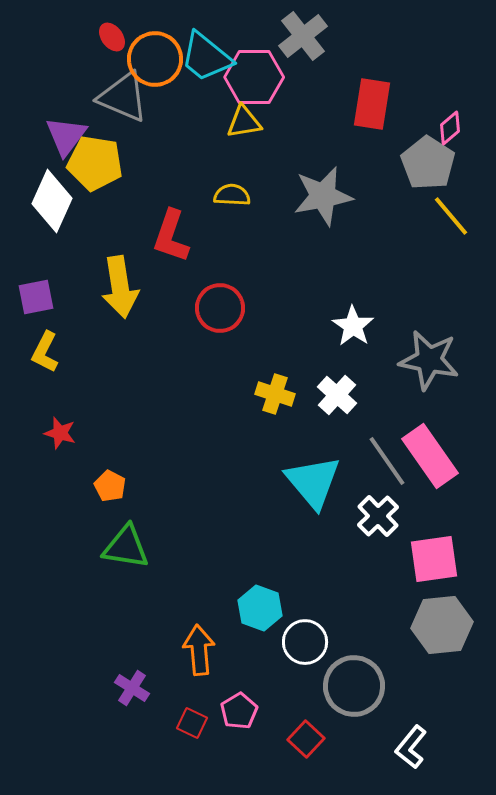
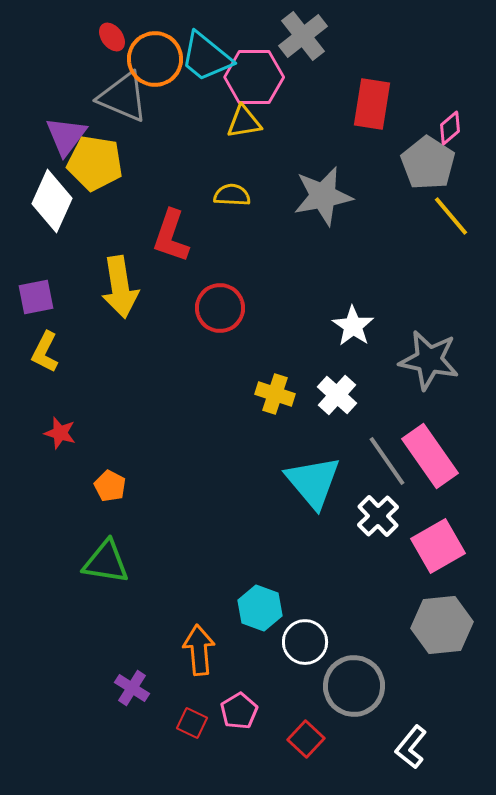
green triangle at (126, 547): moved 20 px left, 15 px down
pink square at (434, 559): moved 4 px right, 13 px up; rotated 22 degrees counterclockwise
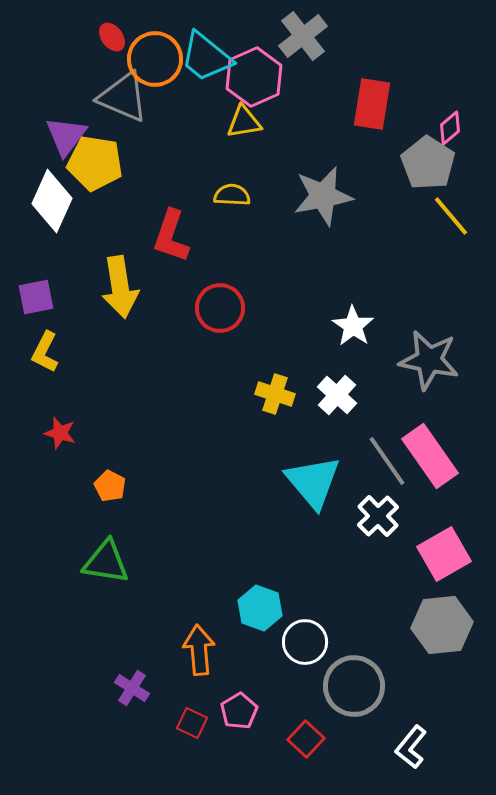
pink hexagon at (254, 77): rotated 24 degrees counterclockwise
pink square at (438, 546): moved 6 px right, 8 px down
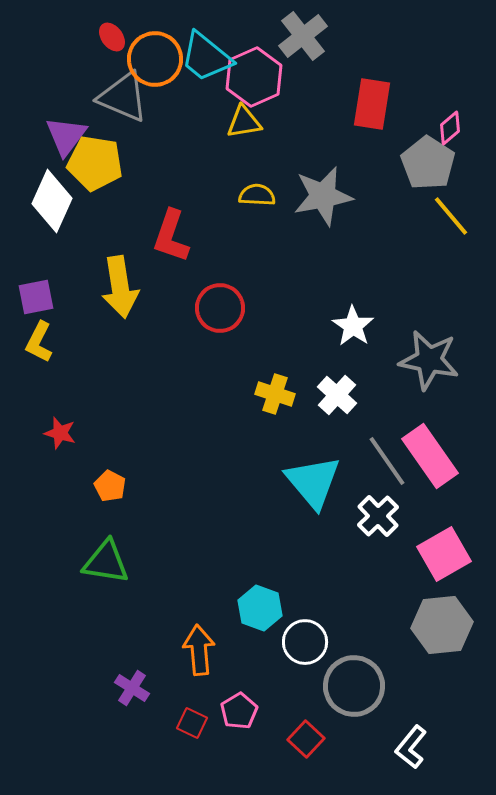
yellow semicircle at (232, 195): moved 25 px right
yellow L-shape at (45, 352): moved 6 px left, 10 px up
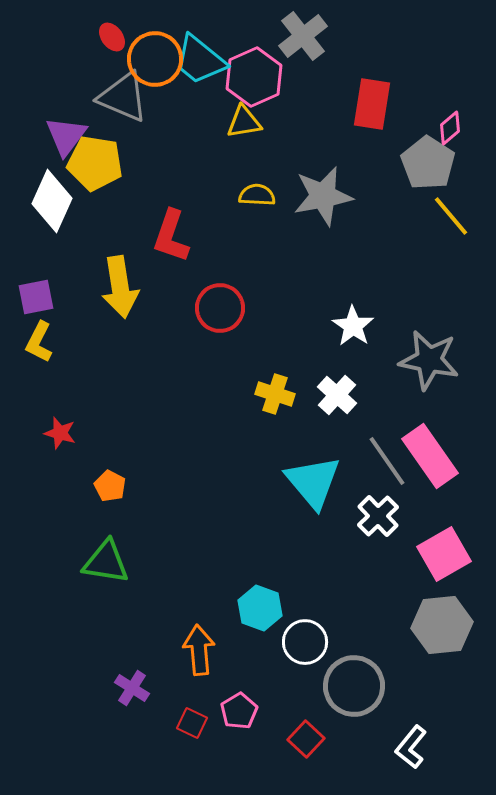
cyan trapezoid at (206, 57): moved 6 px left, 3 px down
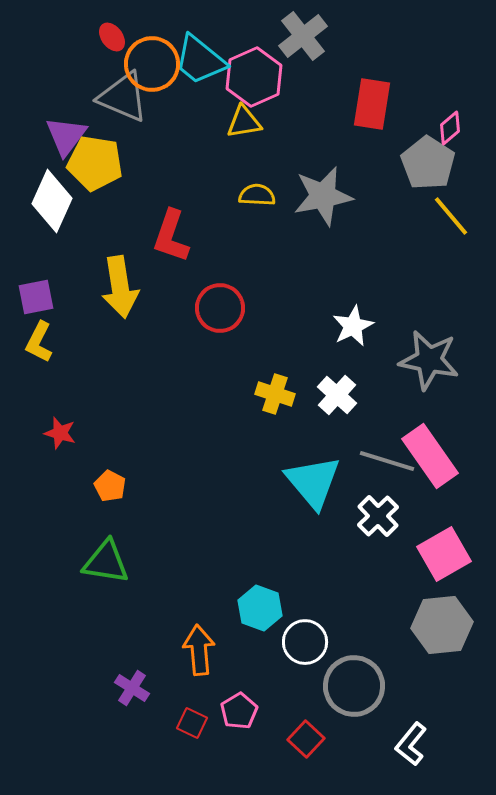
orange circle at (155, 59): moved 3 px left, 5 px down
white star at (353, 326): rotated 12 degrees clockwise
gray line at (387, 461): rotated 38 degrees counterclockwise
white L-shape at (411, 747): moved 3 px up
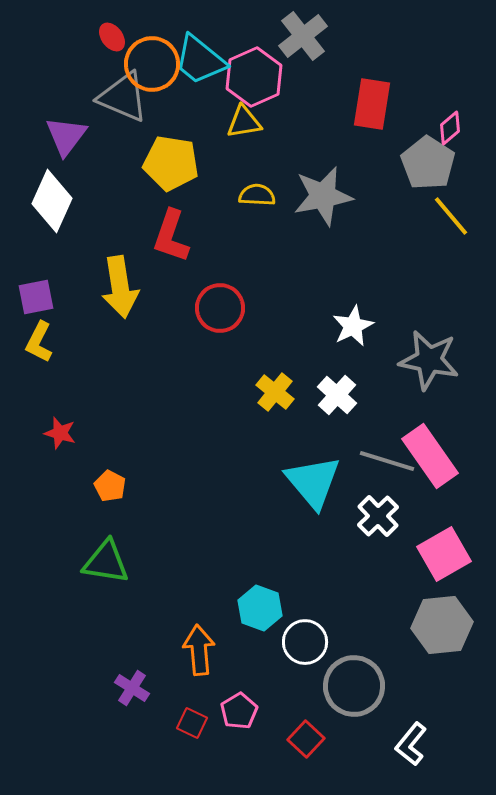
yellow pentagon at (95, 163): moved 76 px right
yellow cross at (275, 394): moved 2 px up; rotated 21 degrees clockwise
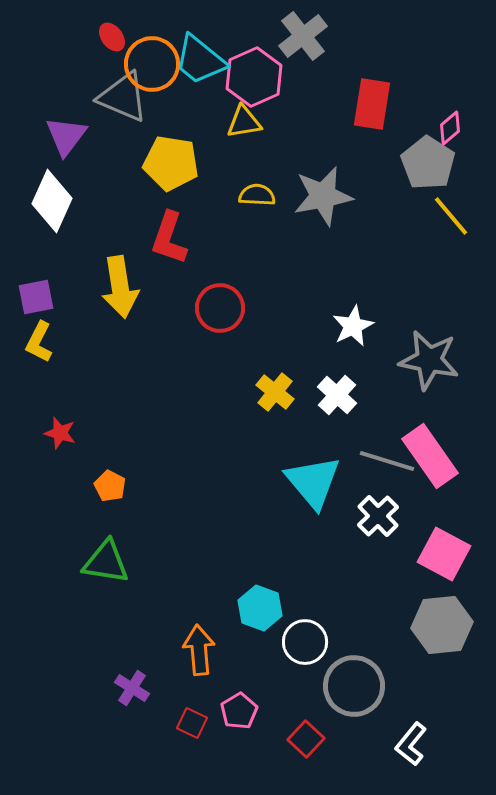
red L-shape at (171, 236): moved 2 px left, 2 px down
pink square at (444, 554): rotated 32 degrees counterclockwise
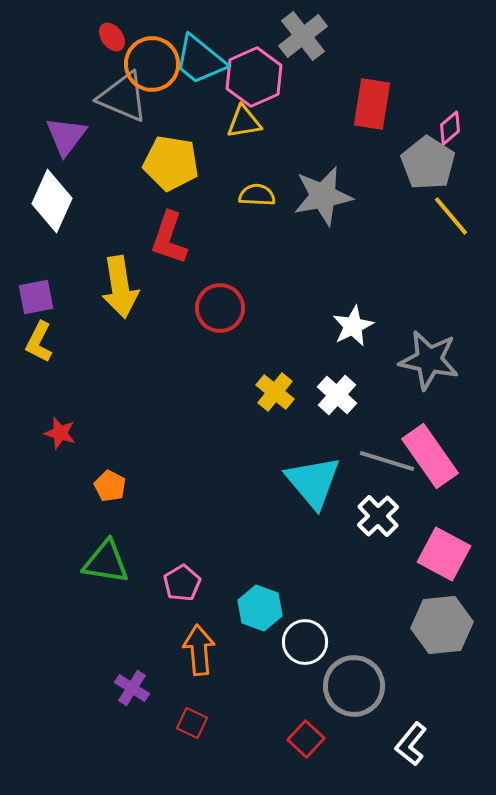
pink pentagon at (239, 711): moved 57 px left, 128 px up
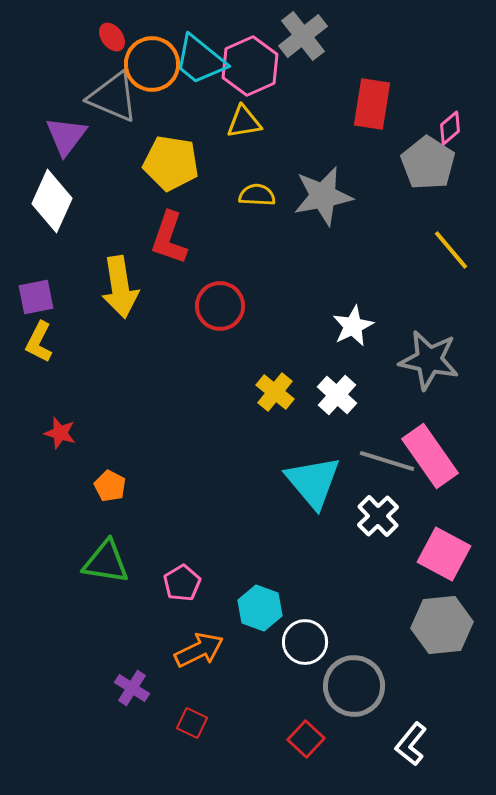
pink hexagon at (254, 77): moved 4 px left, 11 px up
gray triangle at (123, 97): moved 10 px left
yellow line at (451, 216): moved 34 px down
red circle at (220, 308): moved 2 px up
orange arrow at (199, 650): rotated 69 degrees clockwise
